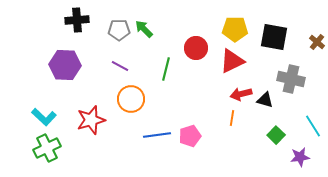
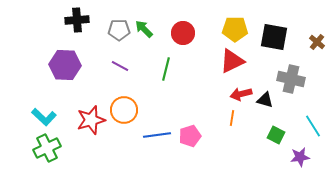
red circle: moved 13 px left, 15 px up
orange circle: moved 7 px left, 11 px down
green square: rotated 18 degrees counterclockwise
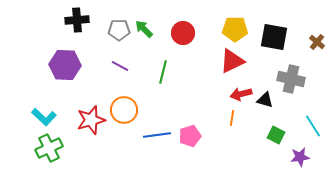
green line: moved 3 px left, 3 px down
green cross: moved 2 px right
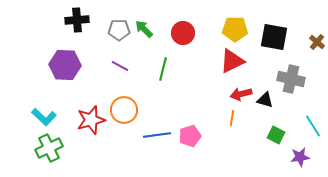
green line: moved 3 px up
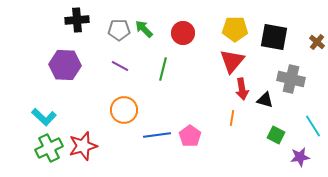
red triangle: rotated 24 degrees counterclockwise
red arrow: moved 1 px right, 5 px up; rotated 85 degrees counterclockwise
red star: moved 8 px left, 26 px down
pink pentagon: rotated 20 degrees counterclockwise
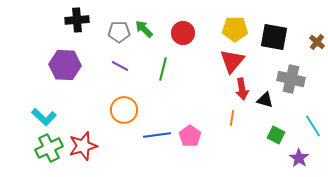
gray pentagon: moved 2 px down
purple star: moved 1 px left, 1 px down; rotated 30 degrees counterclockwise
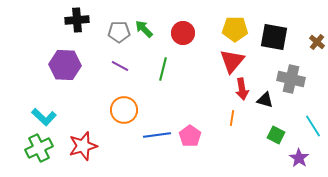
green cross: moved 10 px left
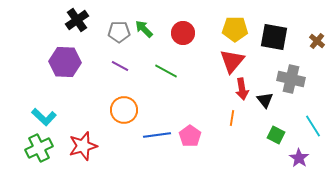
black cross: rotated 30 degrees counterclockwise
brown cross: moved 1 px up
purple hexagon: moved 3 px up
green line: moved 3 px right, 2 px down; rotated 75 degrees counterclockwise
black triangle: rotated 36 degrees clockwise
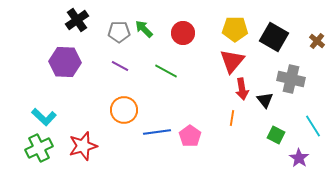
black square: rotated 20 degrees clockwise
blue line: moved 3 px up
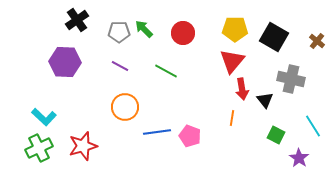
orange circle: moved 1 px right, 3 px up
pink pentagon: rotated 15 degrees counterclockwise
